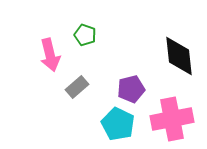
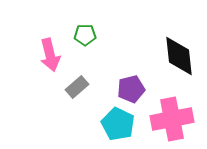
green pentagon: rotated 20 degrees counterclockwise
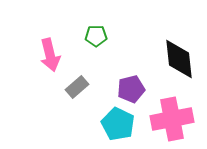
green pentagon: moved 11 px right, 1 px down
black diamond: moved 3 px down
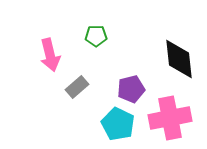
pink cross: moved 2 px left, 1 px up
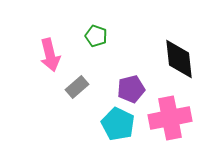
green pentagon: rotated 20 degrees clockwise
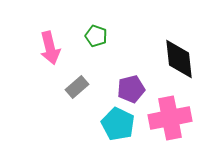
pink arrow: moved 7 px up
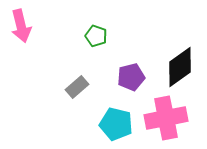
pink arrow: moved 29 px left, 22 px up
black diamond: moved 1 px right, 8 px down; rotated 60 degrees clockwise
purple pentagon: moved 12 px up
pink cross: moved 4 px left
cyan pentagon: moved 2 px left; rotated 12 degrees counterclockwise
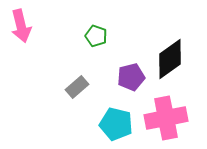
black diamond: moved 10 px left, 8 px up
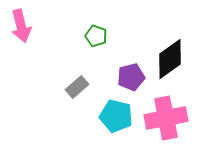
cyan pentagon: moved 8 px up
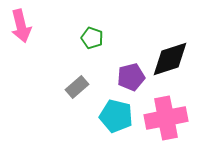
green pentagon: moved 4 px left, 2 px down
black diamond: rotated 18 degrees clockwise
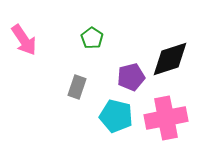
pink arrow: moved 3 px right, 14 px down; rotated 20 degrees counterclockwise
green pentagon: rotated 15 degrees clockwise
gray rectangle: rotated 30 degrees counterclockwise
